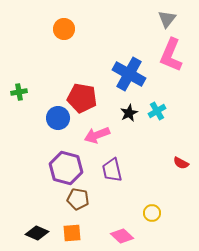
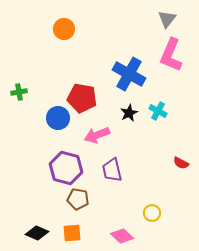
cyan cross: moved 1 px right; rotated 30 degrees counterclockwise
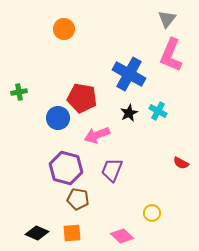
purple trapezoid: rotated 35 degrees clockwise
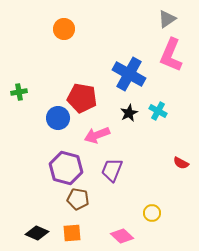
gray triangle: rotated 18 degrees clockwise
